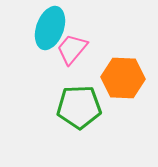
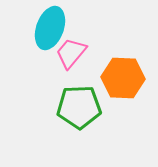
pink trapezoid: moved 1 px left, 4 px down
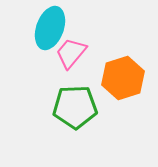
orange hexagon: rotated 21 degrees counterclockwise
green pentagon: moved 4 px left
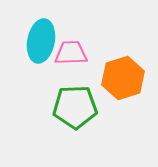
cyan ellipse: moved 9 px left, 13 px down; rotated 9 degrees counterclockwise
pink trapezoid: rotated 48 degrees clockwise
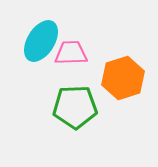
cyan ellipse: rotated 21 degrees clockwise
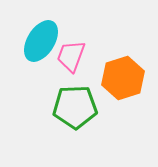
pink trapezoid: moved 3 px down; rotated 68 degrees counterclockwise
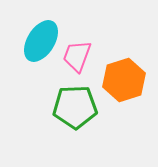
pink trapezoid: moved 6 px right
orange hexagon: moved 1 px right, 2 px down
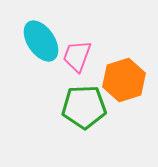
cyan ellipse: rotated 66 degrees counterclockwise
green pentagon: moved 9 px right
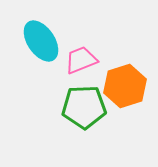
pink trapezoid: moved 4 px right, 4 px down; rotated 48 degrees clockwise
orange hexagon: moved 1 px right, 6 px down
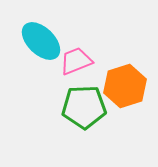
cyan ellipse: rotated 12 degrees counterclockwise
pink trapezoid: moved 5 px left, 1 px down
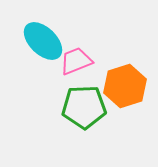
cyan ellipse: moved 2 px right
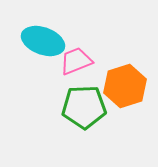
cyan ellipse: rotated 24 degrees counterclockwise
